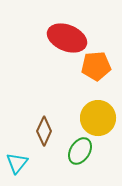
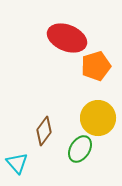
orange pentagon: rotated 12 degrees counterclockwise
brown diamond: rotated 12 degrees clockwise
green ellipse: moved 2 px up
cyan triangle: rotated 20 degrees counterclockwise
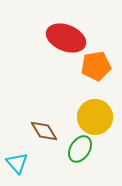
red ellipse: moved 1 px left
orange pentagon: rotated 8 degrees clockwise
yellow circle: moved 3 px left, 1 px up
brown diamond: rotated 68 degrees counterclockwise
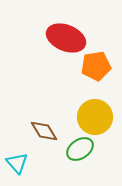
green ellipse: rotated 24 degrees clockwise
